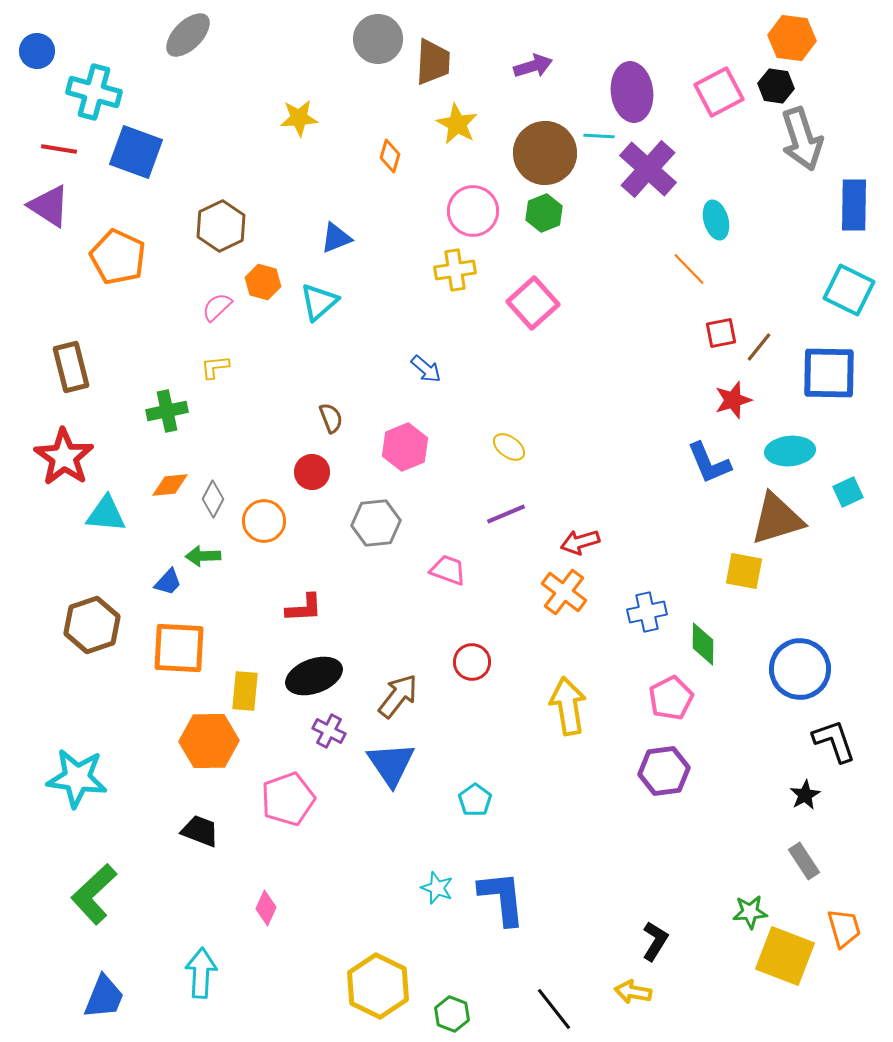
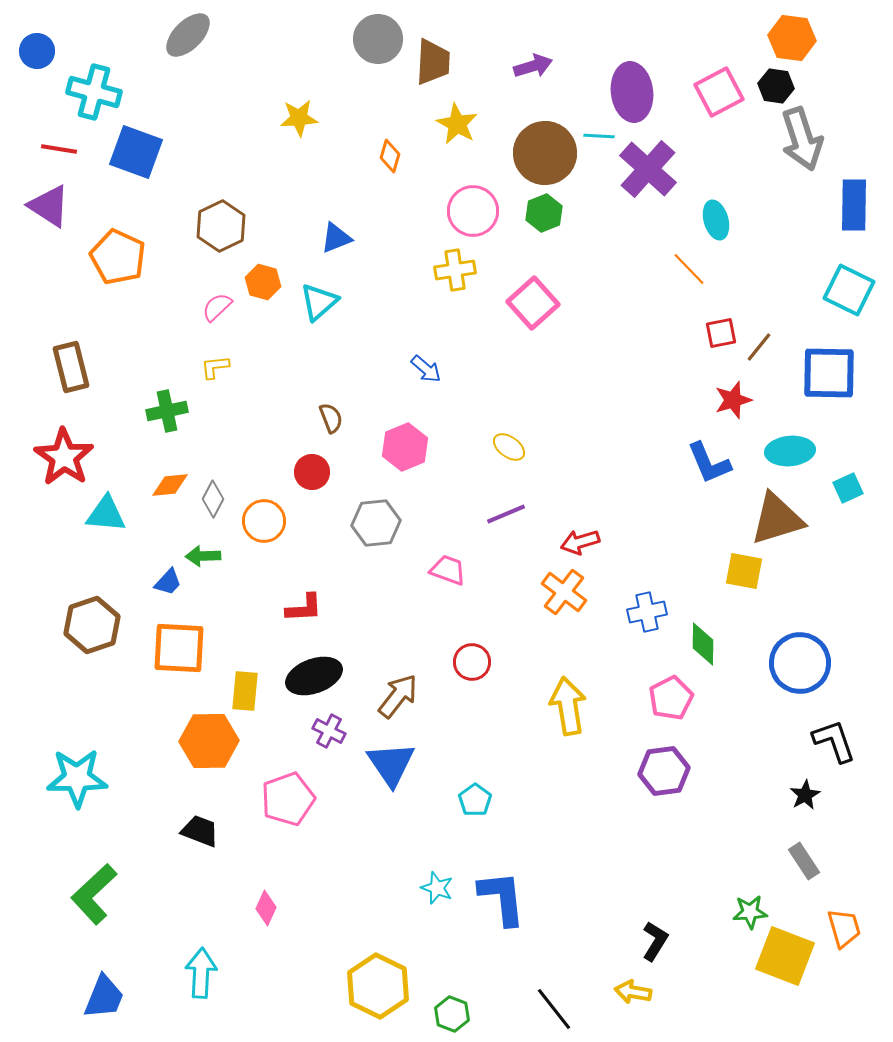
cyan square at (848, 492): moved 4 px up
blue circle at (800, 669): moved 6 px up
cyan star at (77, 778): rotated 8 degrees counterclockwise
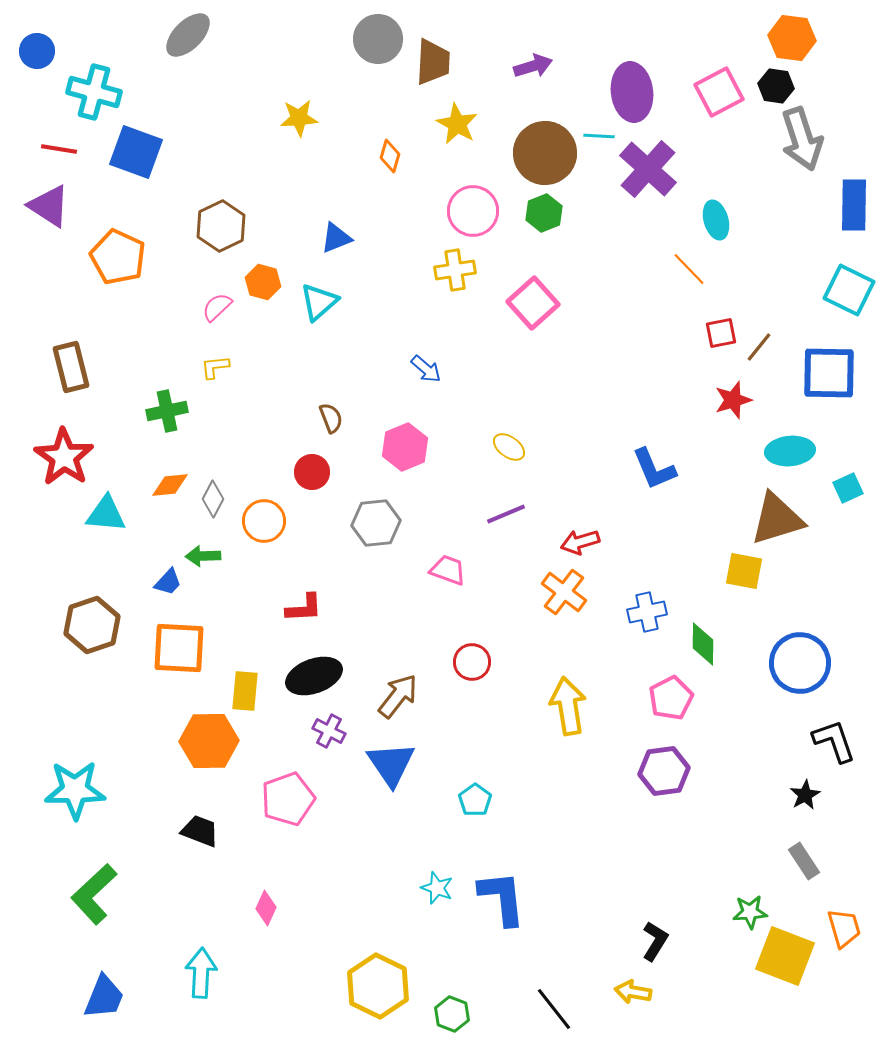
blue L-shape at (709, 463): moved 55 px left, 6 px down
cyan star at (77, 778): moved 2 px left, 12 px down
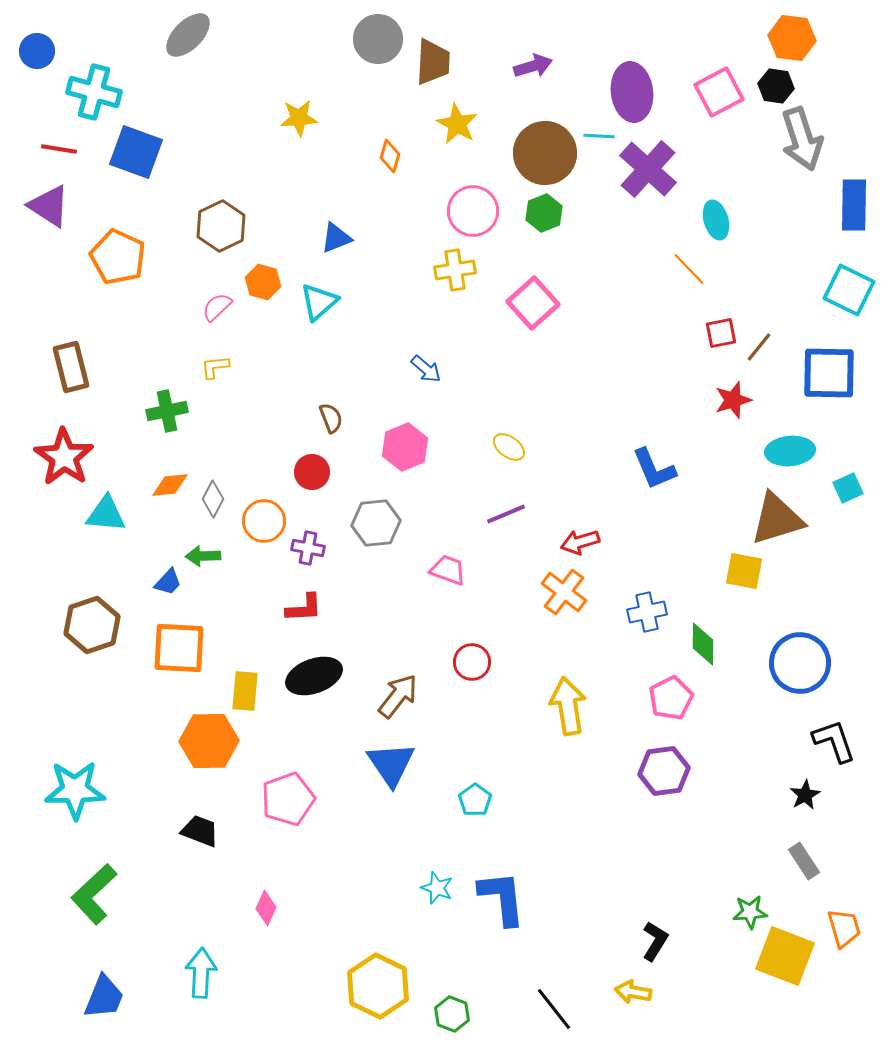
purple cross at (329, 731): moved 21 px left, 183 px up; rotated 16 degrees counterclockwise
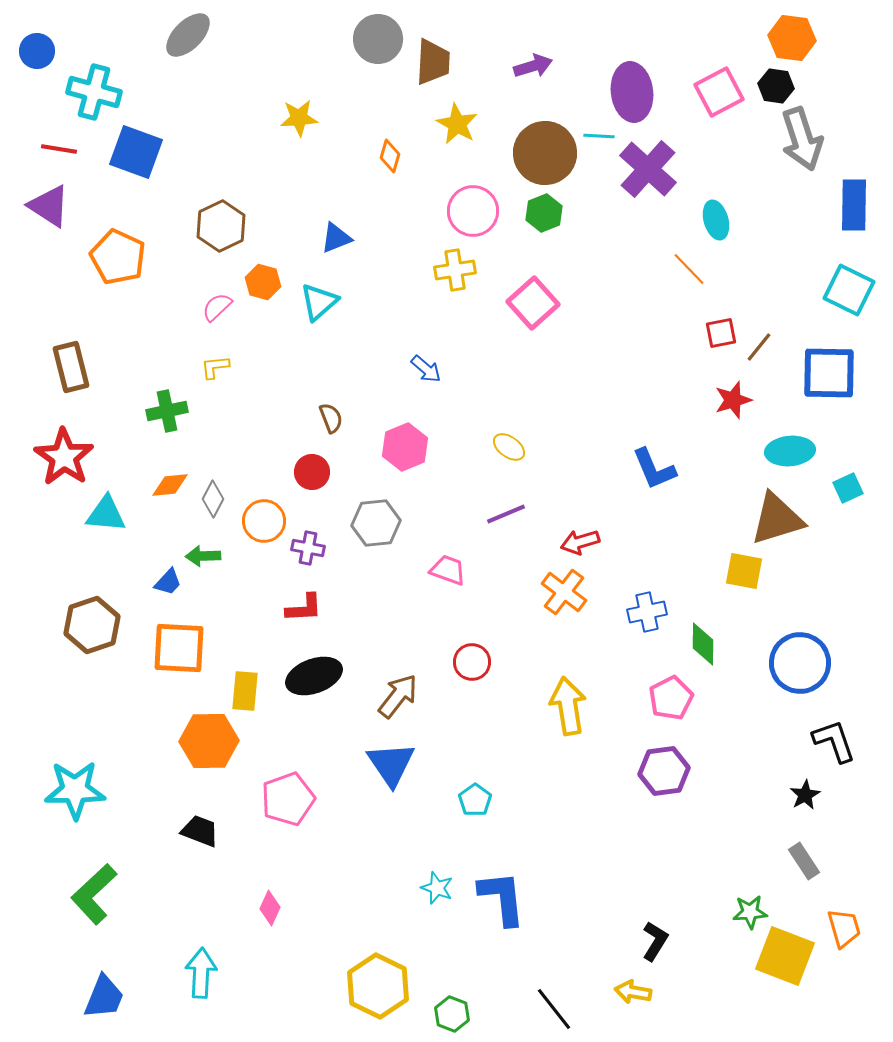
pink diamond at (266, 908): moved 4 px right
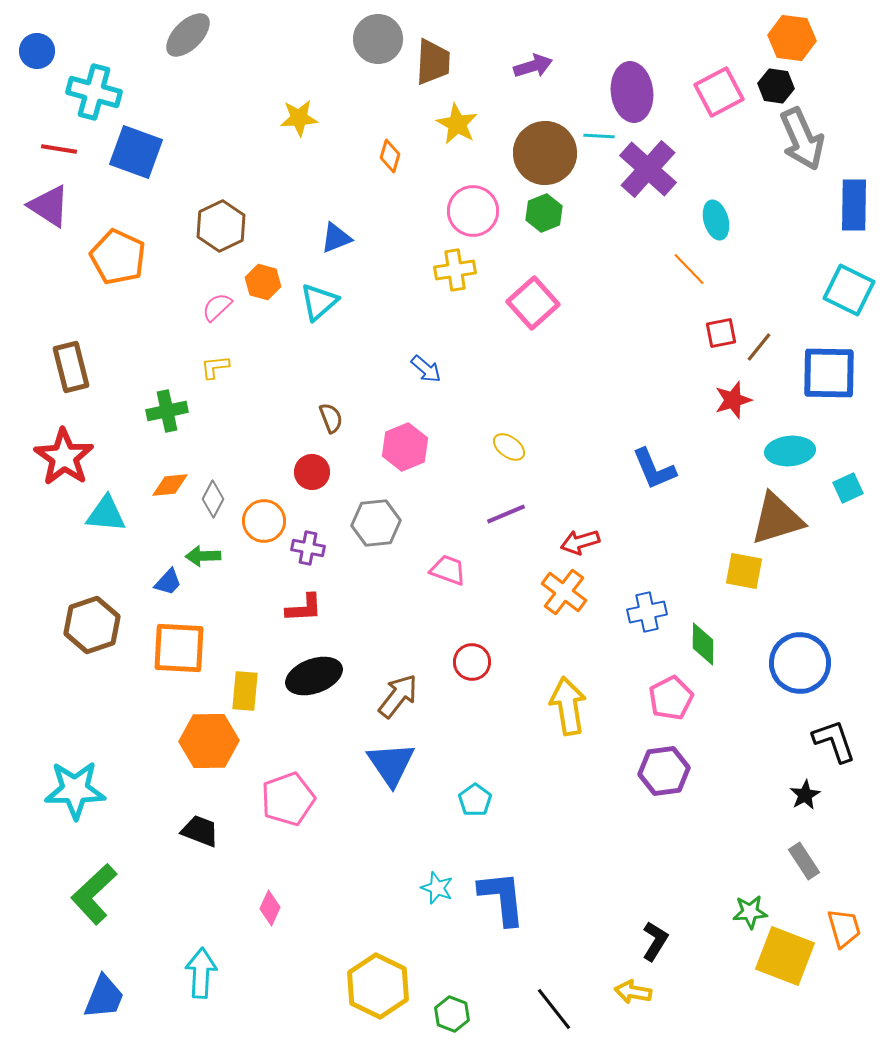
gray arrow at (802, 139): rotated 6 degrees counterclockwise
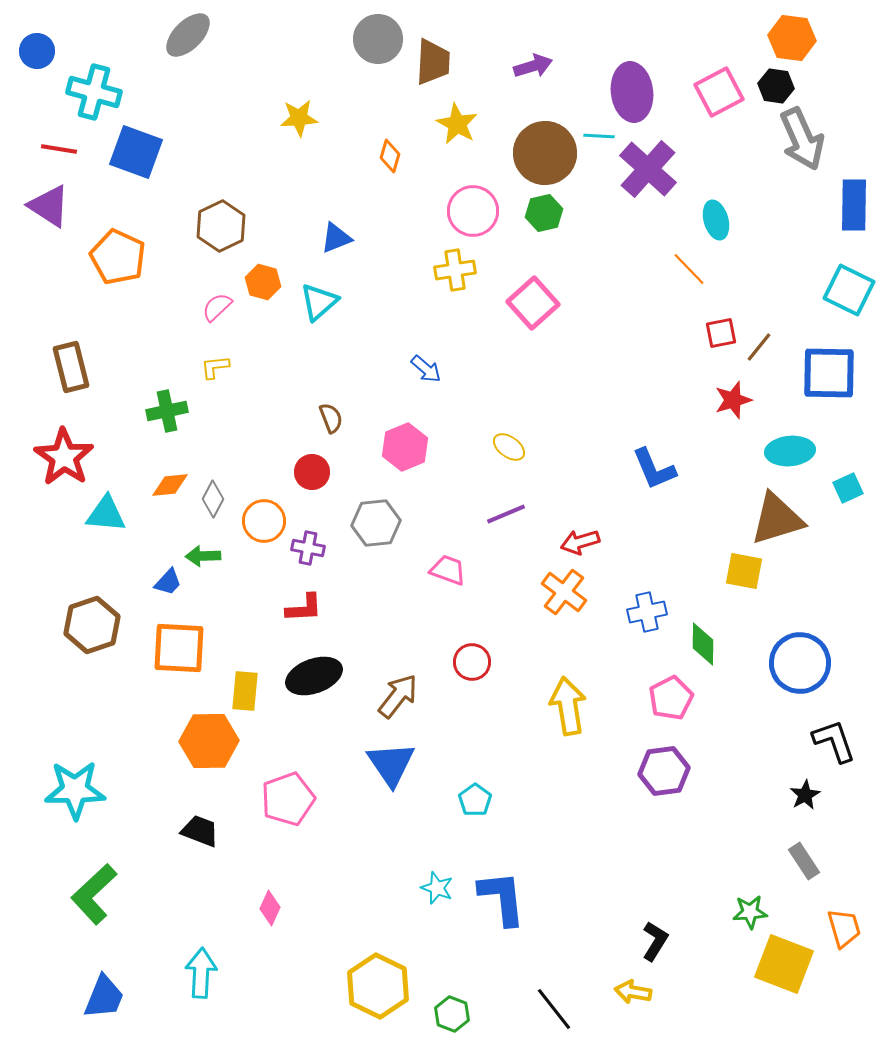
green hexagon at (544, 213): rotated 9 degrees clockwise
yellow square at (785, 956): moved 1 px left, 8 px down
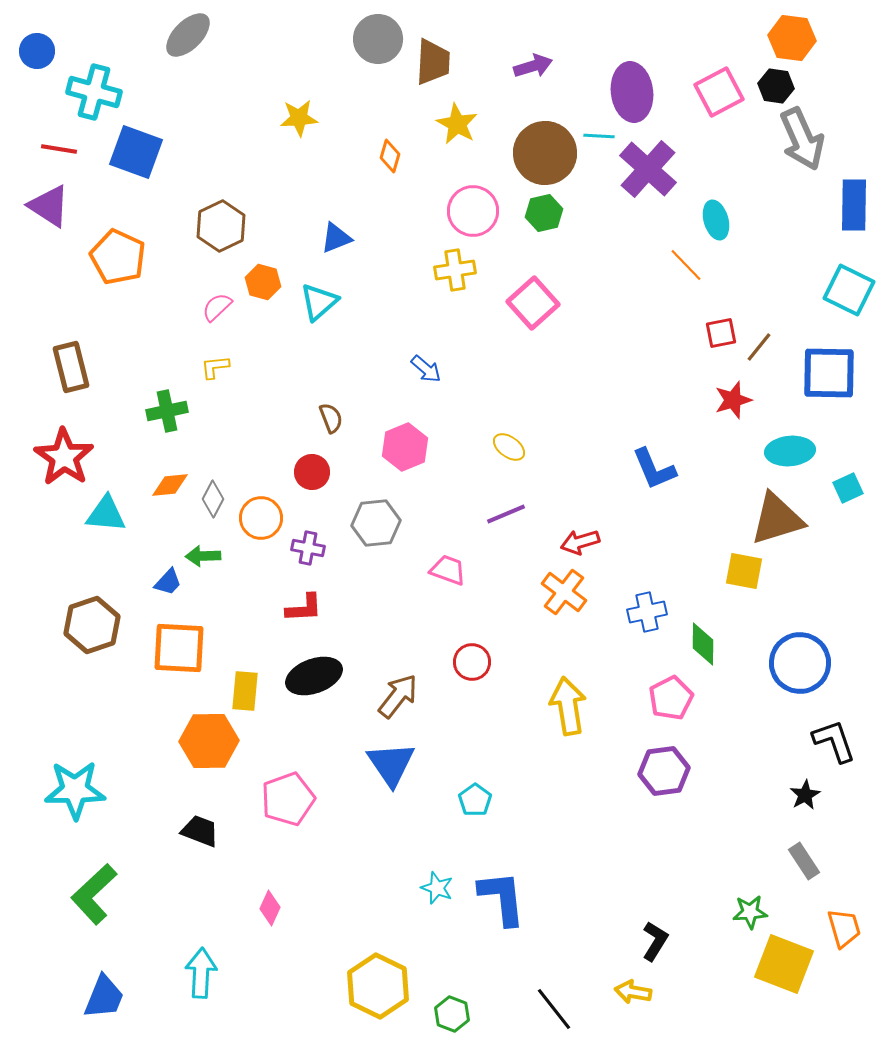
orange line at (689, 269): moved 3 px left, 4 px up
orange circle at (264, 521): moved 3 px left, 3 px up
